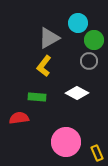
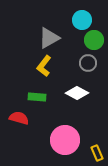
cyan circle: moved 4 px right, 3 px up
gray circle: moved 1 px left, 2 px down
red semicircle: rotated 24 degrees clockwise
pink circle: moved 1 px left, 2 px up
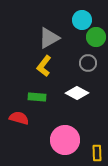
green circle: moved 2 px right, 3 px up
yellow rectangle: rotated 21 degrees clockwise
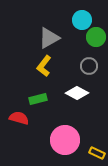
gray circle: moved 1 px right, 3 px down
green rectangle: moved 1 px right, 2 px down; rotated 18 degrees counterclockwise
yellow rectangle: rotated 63 degrees counterclockwise
